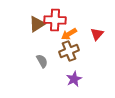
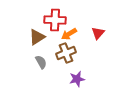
brown triangle: moved 13 px down
red triangle: moved 1 px right, 1 px up
brown cross: moved 3 px left, 2 px down
gray semicircle: moved 1 px left, 1 px down
purple star: moved 3 px right; rotated 14 degrees clockwise
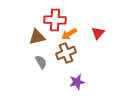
brown triangle: rotated 18 degrees clockwise
purple star: moved 3 px down
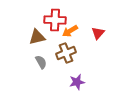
orange arrow: moved 1 px right, 3 px up
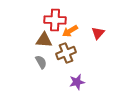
brown triangle: moved 7 px right, 3 px down; rotated 18 degrees clockwise
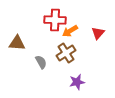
brown triangle: moved 27 px left, 3 px down
brown cross: rotated 12 degrees counterclockwise
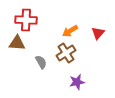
red cross: moved 29 px left
